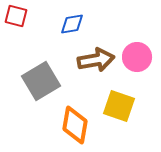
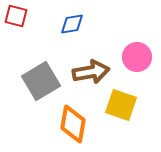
brown arrow: moved 5 px left, 12 px down
yellow square: moved 2 px right, 1 px up
orange diamond: moved 2 px left, 1 px up
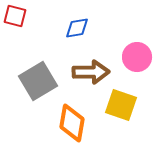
red square: moved 1 px left
blue diamond: moved 5 px right, 4 px down
brown arrow: rotated 9 degrees clockwise
gray square: moved 3 px left
orange diamond: moved 1 px left, 1 px up
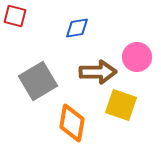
brown arrow: moved 7 px right
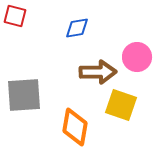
gray square: moved 14 px left, 14 px down; rotated 27 degrees clockwise
orange diamond: moved 3 px right, 4 px down
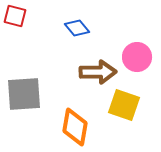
blue diamond: rotated 60 degrees clockwise
gray square: moved 1 px up
yellow square: moved 3 px right
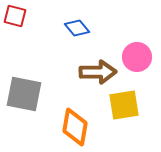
gray square: rotated 15 degrees clockwise
yellow square: rotated 28 degrees counterclockwise
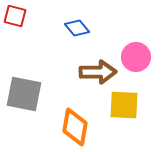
pink circle: moved 1 px left
yellow square: rotated 12 degrees clockwise
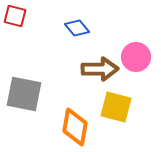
brown arrow: moved 2 px right, 3 px up
yellow square: moved 8 px left, 2 px down; rotated 12 degrees clockwise
